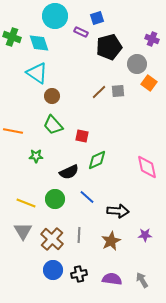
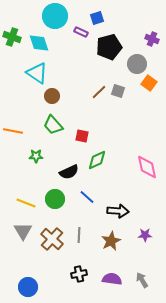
gray square: rotated 24 degrees clockwise
blue circle: moved 25 px left, 17 px down
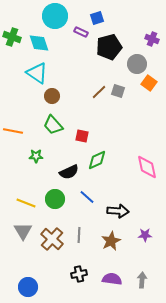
gray arrow: rotated 35 degrees clockwise
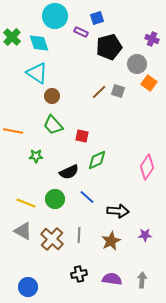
green cross: rotated 24 degrees clockwise
pink diamond: rotated 45 degrees clockwise
gray triangle: rotated 30 degrees counterclockwise
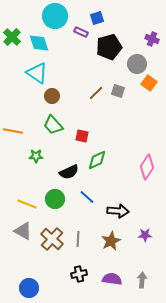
brown line: moved 3 px left, 1 px down
yellow line: moved 1 px right, 1 px down
gray line: moved 1 px left, 4 px down
blue circle: moved 1 px right, 1 px down
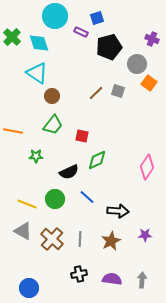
green trapezoid: rotated 100 degrees counterclockwise
gray line: moved 2 px right
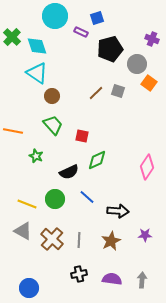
cyan diamond: moved 2 px left, 3 px down
black pentagon: moved 1 px right, 2 px down
green trapezoid: rotated 80 degrees counterclockwise
green star: rotated 24 degrees clockwise
gray line: moved 1 px left, 1 px down
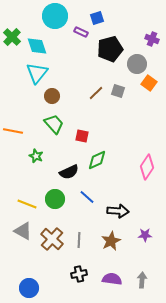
cyan triangle: rotated 35 degrees clockwise
green trapezoid: moved 1 px right, 1 px up
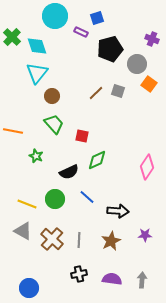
orange square: moved 1 px down
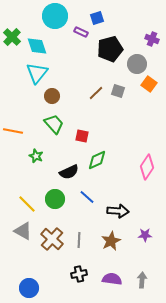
yellow line: rotated 24 degrees clockwise
